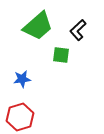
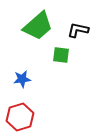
black L-shape: rotated 55 degrees clockwise
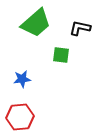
green trapezoid: moved 2 px left, 3 px up
black L-shape: moved 2 px right, 2 px up
red hexagon: rotated 12 degrees clockwise
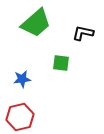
black L-shape: moved 3 px right, 5 px down
green square: moved 8 px down
red hexagon: rotated 8 degrees counterclockwise
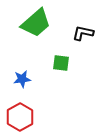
red hexagon: rotated 16 degrees counterclockwise
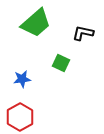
green square: rotated 18 degrees clockwise
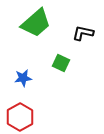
blue star: moved 1 px right, 1 px up
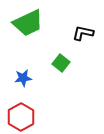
green trapezoid: moved 8 px left; rotated 16 degrees clockwise
green square: rotated 12 degrees clockwise
red hexagon: moved 1 px right
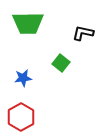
green trapezoid: rotated 24 degrees clockwise
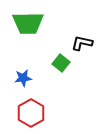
black L-shape: moved 1 px left, 10 px down
red hexagon: moved 10 px right, 4 px up
